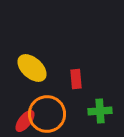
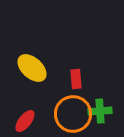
orange circle: moved 26 px right
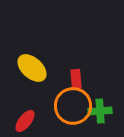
orange circle: moved 8 px up
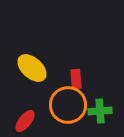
orange circle: moved 5 px left, 1 px up
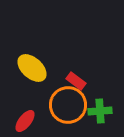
red rectangle: moved 2 px down; rotated 48 degrees counterclockwise
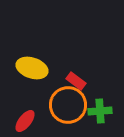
yellow ellipse: rotated 24 degrees counterclockwise
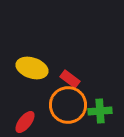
red rectangle: moved 6 px left, 2 px up
red ellipse: moved 1 px down
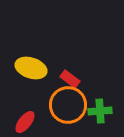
yellow ellipse: moved 1 px left
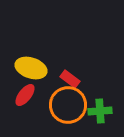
red ellipse: moved 27 px up
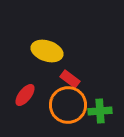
yellow ellipse: moved 16 px right, 17 px up
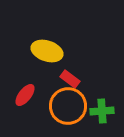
orange circle: moved 1 px down
green cross: moved 2 px right
